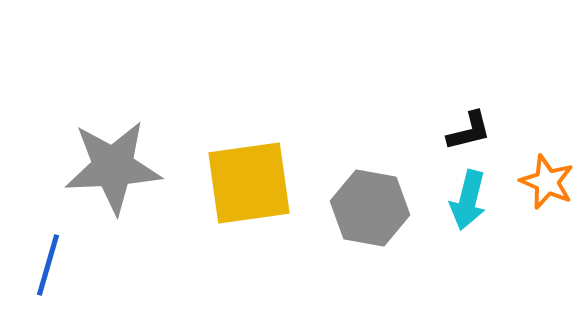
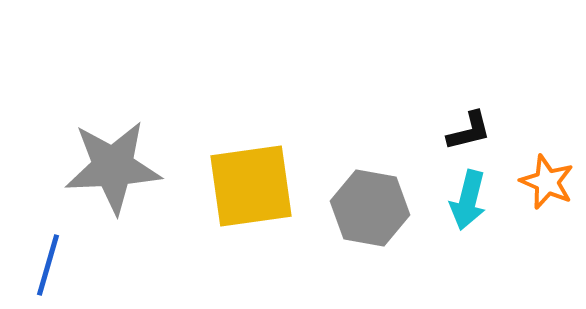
yellow square: moved 2 px right, 3 px down
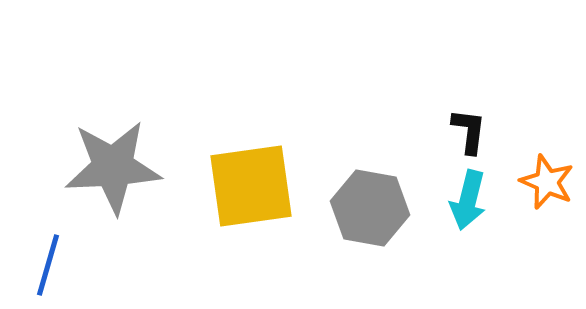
black L-shape: rotated 69 degrees counterclockwise
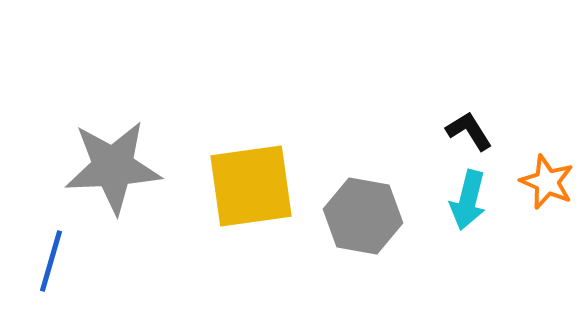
black L-shape: rotated 39 degrees counterclockwise
gray hexagon: moved 7 px left, 8 px down
blue line: moved 3 px right, 4 px up
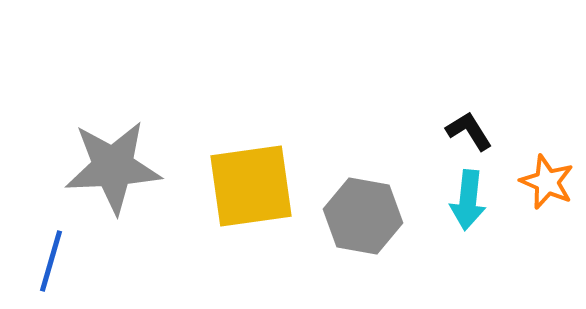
cyan arrow: rotated 8 degrees counterclockwise
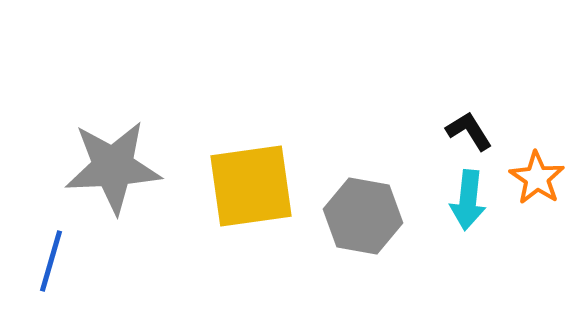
orange star: moved 10 px left, 4 px up; rotated 10 degrees clockwise
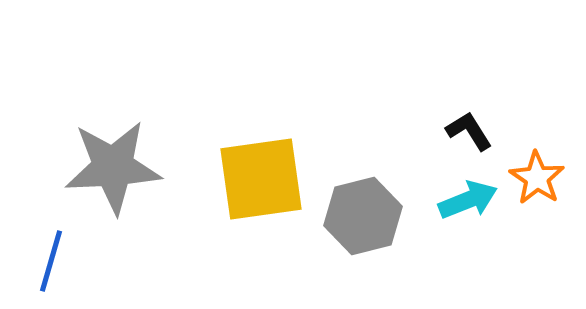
yellow square: moved 10 px right, 7 px up
cyan arrow: rotated 118 degrees counterclockwise
gray hexagon: rotated 24 degrees counterclockwise
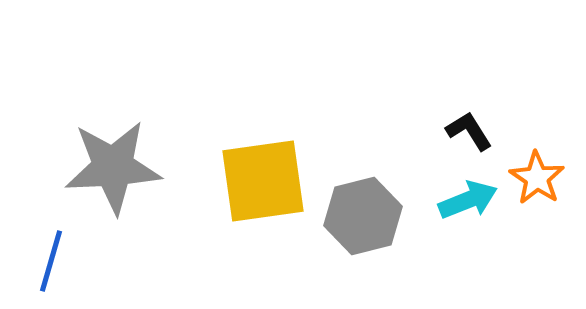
yellow square: moved 2 px right, 2 px down
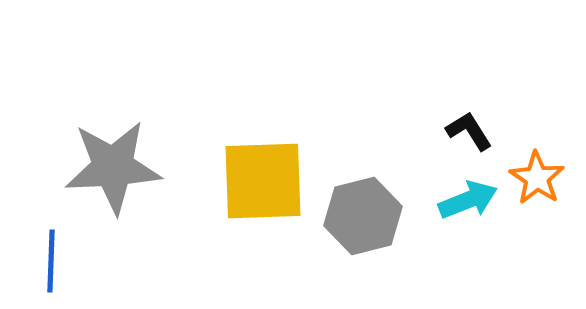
yellow square: rotated 6 degrees clockwise
blue line: rotated 14 degrees counterclockwise
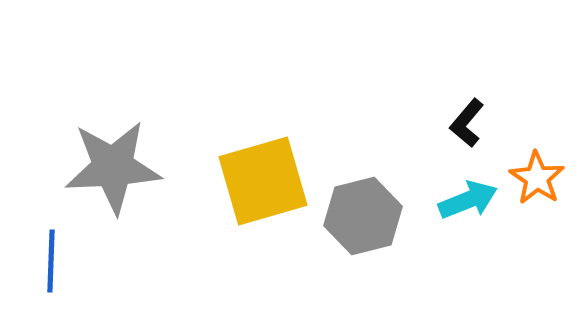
black L-shape: moved 2 px left, 8 px up; rotated 108 degrees counterclockwise
yellow square: rotated 14 degrees counterclockwise
